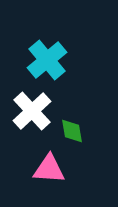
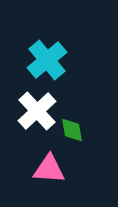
white cross: moved 5 px right
green diamond: moved 1 px up
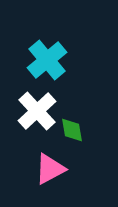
pink triangle: moved 1 px right; rotated 32 degrees counterclockwise
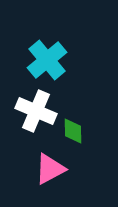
white cross: moved 1 px left; rotated 24 degrees counterclockwise
green diamond: moved 1 px right, 1 px down; rotated 8 degrees clockwise
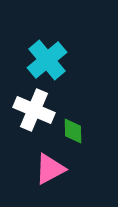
white cross: moved 2 px left, 1 px up
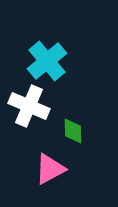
cyan cross: moved 1 px down
white cross: moved 5 px left, 4 px up
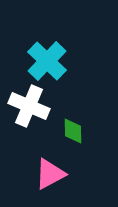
cyan cross: rotated 6 degrees counterclockwise
pink triangle: moved 5 px down
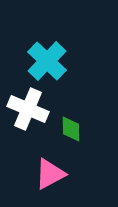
white cross: moved 1 px left, 3 px down
green diamond: moved 2 px left, 2 px up
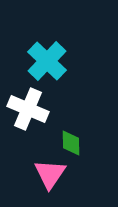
green diamond: moved 14 px down
pink triangle: rotated 28 degrees counterclockwise
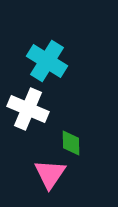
cyan cross: rotated 12 degrees counterclockwise
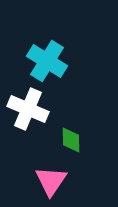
green diamond: moved 3 px up
pink triangle: moved 1 px right, 7 px down
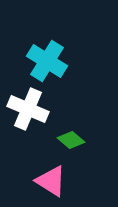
green diamond: rotated 48 degrees counterclockwise
pink triangle: rotated 32 degrees counterclockwise
